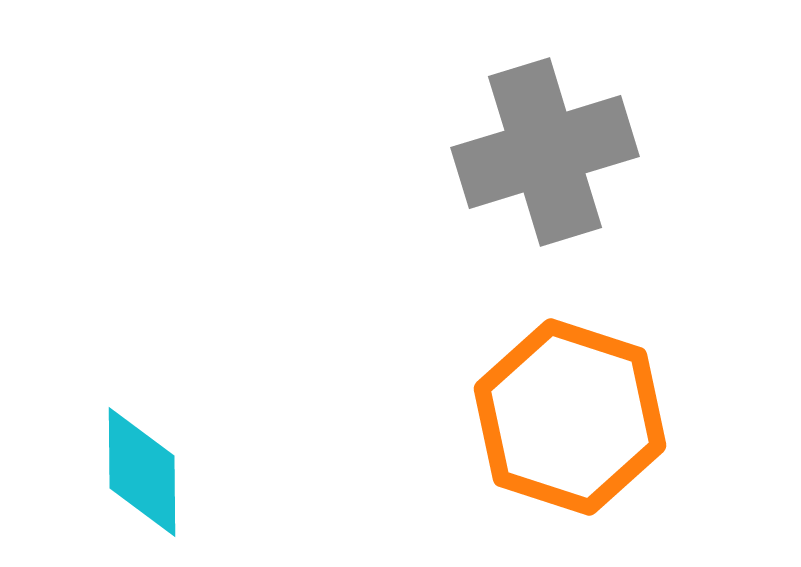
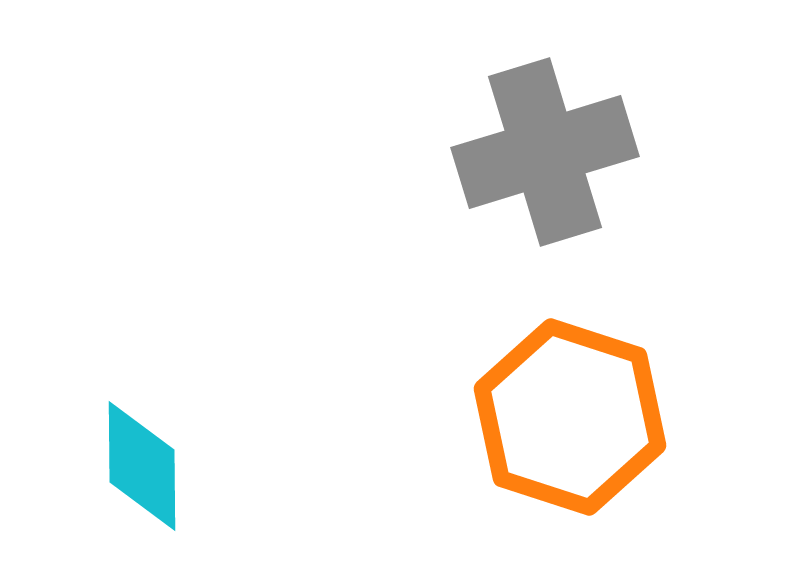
cyan diamond: moved 6 px up
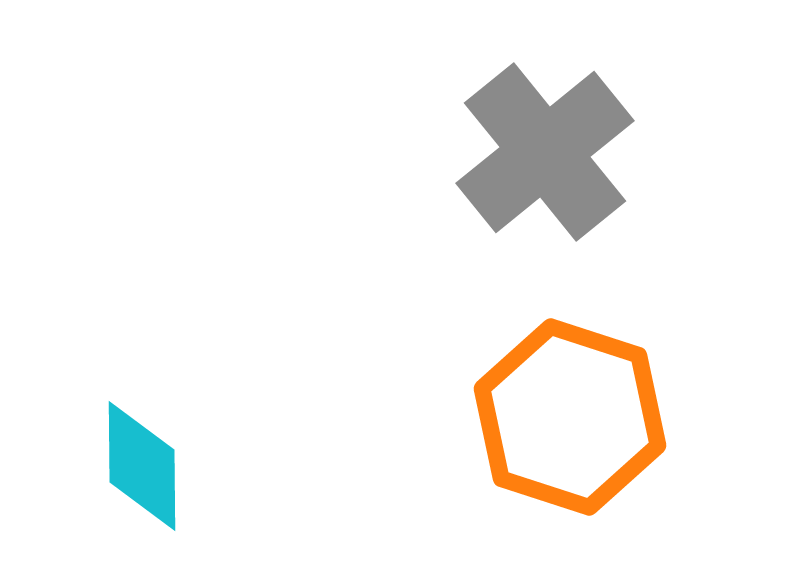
gray cross: rotated 22 degrees counterclockwise
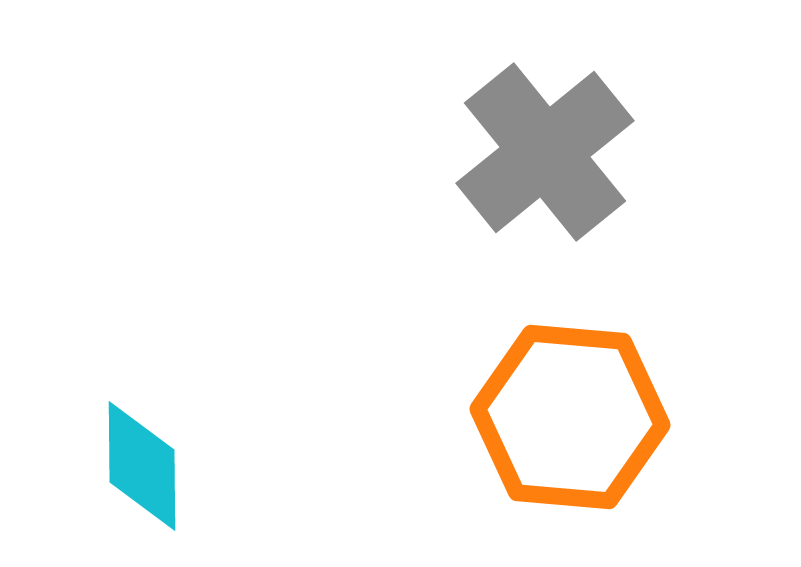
orange hexagon: rotated 13 degrees counterclockwise
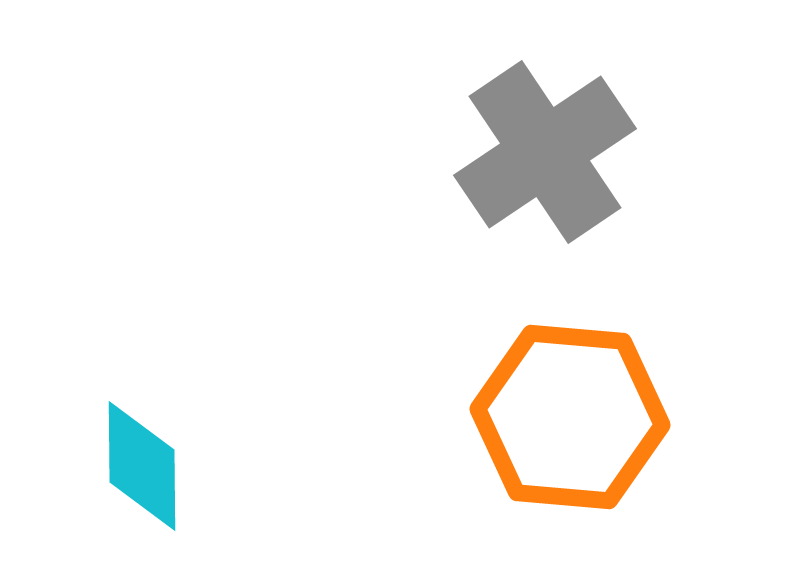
gray cross: rotated 5 degrees clockwise
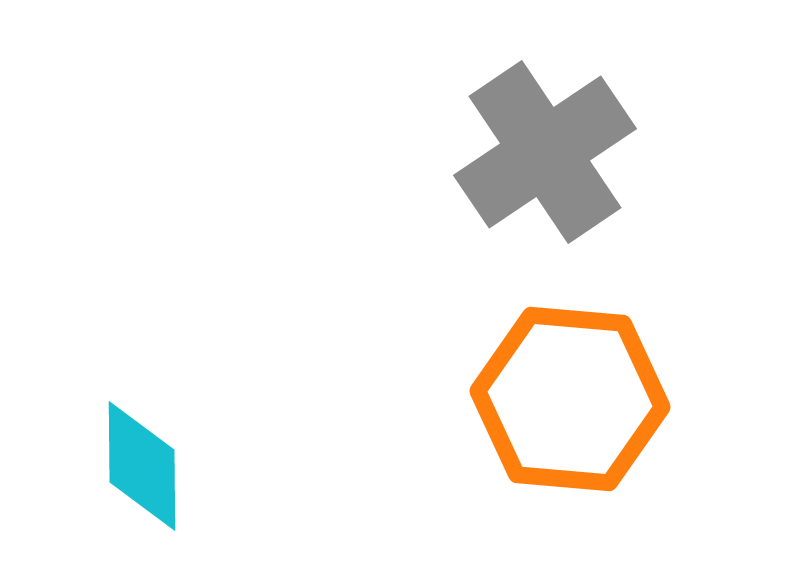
orange hexagon: moved 18 px up
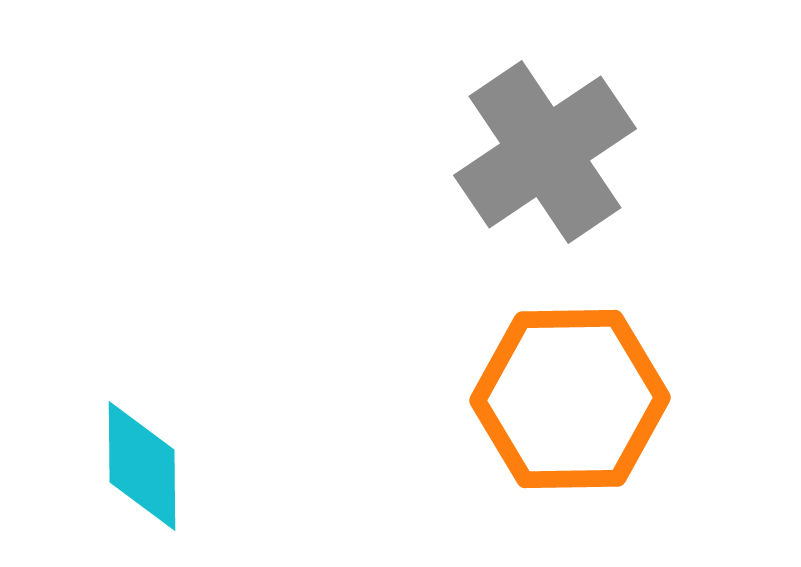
orange hexagon: rotated 6 degrees counterclockwise
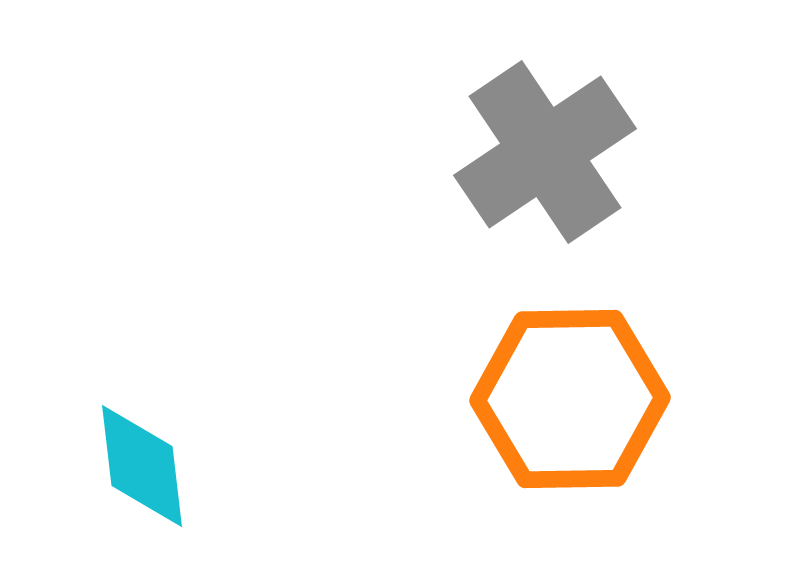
cyan diamond: rotated 6 degrees counterclockwise
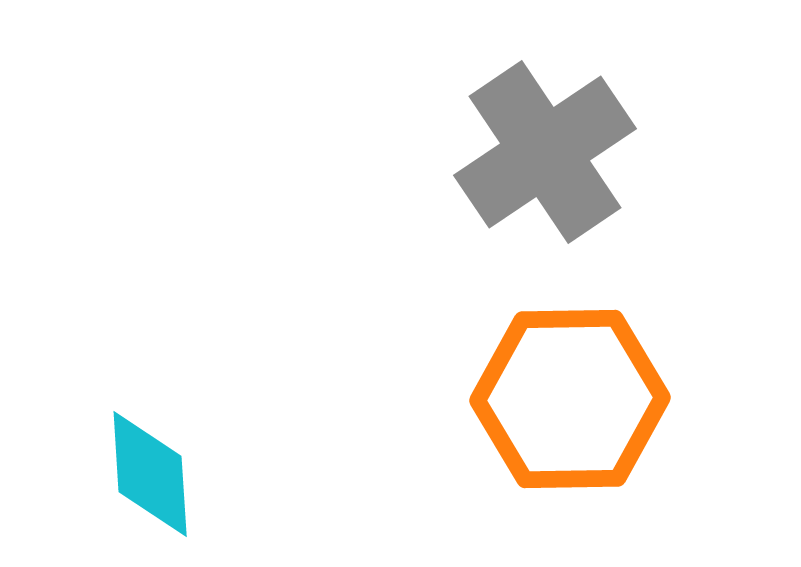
cyan diamond: moved 8 px right, 8 px down; rotated 3 degrees clockwise
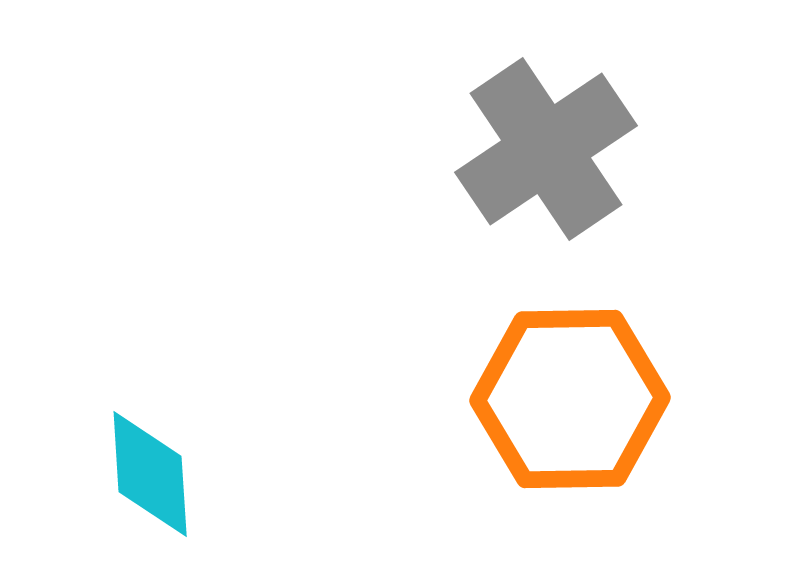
gray cross: moved 1 px right, 3 px up
